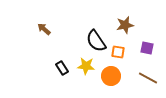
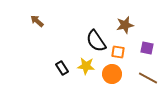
brown arrow: moved 7 px left, 8 px up
orange circle: moved 1 px right, 2 px up
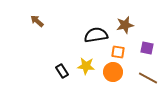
black semicircle: moved 6 px up; rotated 115 degrees clockwise
black rectangle: moved 3 px down
orange circle: moved 1 px right, 2 px up
